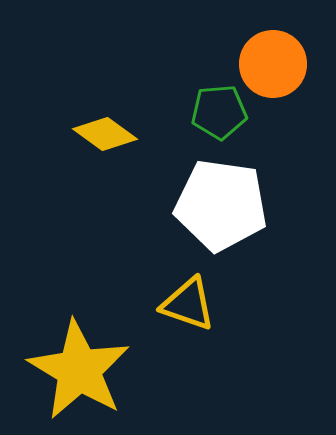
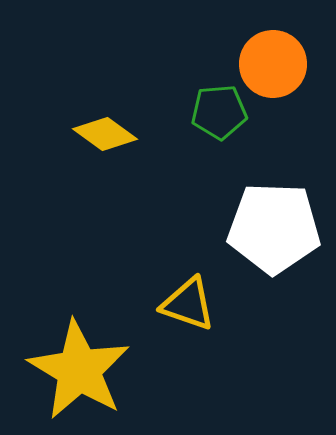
white pentagon: moved 53 px right, 23 px down; rotated 6 degrees counterclockwise
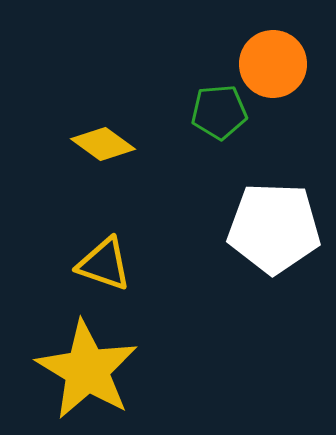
yellow diamond: moved 2 px left, 10 px down
yellow triangle: moved 84 px left, 40 px up
yellow star: moved 8 px right
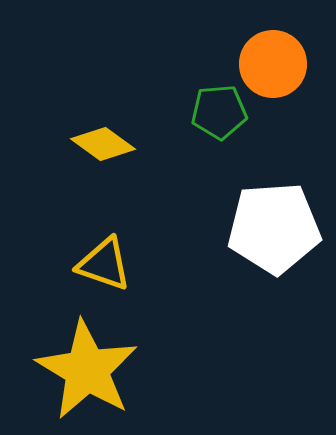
white pentagon: rotated 6 degrees counterclockwise
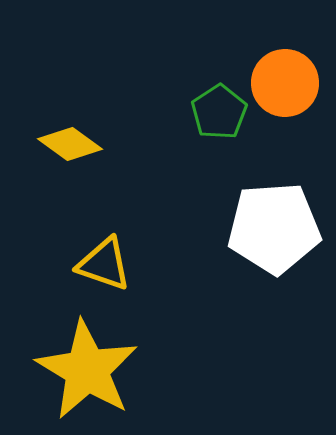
orange circle: moved 12 px right, 19 px down
green pentagon: rotated 28 degrees counterclockwise
yellow diamond: moved 33 px left
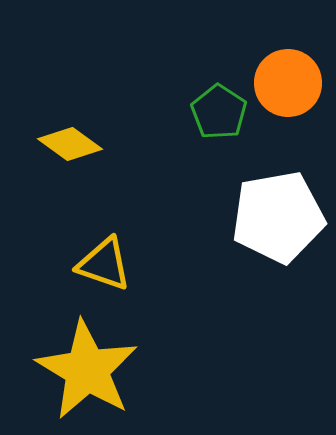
orange circle: moved 3 px right
green pentagon: rotated 6 degrees counterclockwise
white pentagon: moved 4 px right, 11 px up; rotated 6 degrees counterclockwise
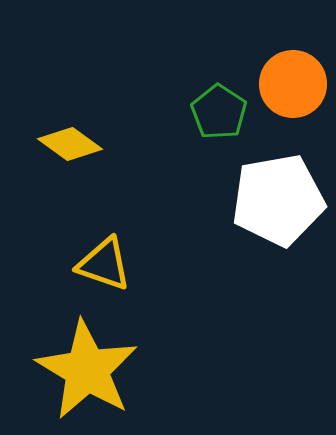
orange circle: moved 5 px right, 1 px down
white pentagon: moved 17 px up
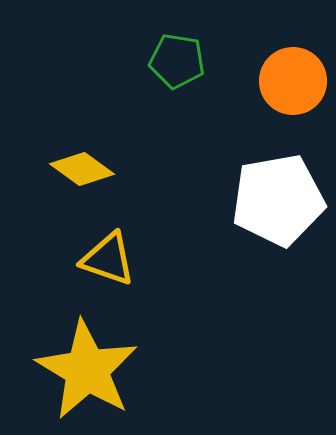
orange circle: moved 3 px up
green pentagon: moved 42 px left, 51 px up; rotated 24 degrees counterclockwise
yellow diamond: moved 12 px right, 25 px down
yellow triangle: moved 4 px right, 5 px up
